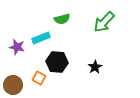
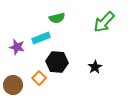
green semicircle: moved 5 px left, 1 px up
orange square: rotated 16 degrees clockwise
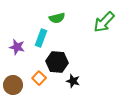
cyan rectangle: rotated 48 degrees counterclockwise
black star: moved 22 px left, 14 px down; rotated 24 degrees counterclockwise
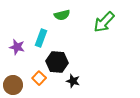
green semicircle: moved 5 px right, 3 px up
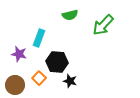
green semicircle: moved 8 px right
green arrow: moved 1 px left, 3 px down
cyan rectangle: moved 2 px left
purple star: moved 2 px right, 7 px down
black star: moved 3 px left
brown circle: moved 2 px right
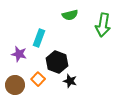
green arrow: rotated 35 degrees counterclockwise
black hexagon: rotated 15 degrees clockwise
orange square: moved 1 px left, 1 px down
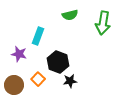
green arrow: moved 2 px up
cyan rectangle: moved 1 px left, 2 px up
black hexagon: moved 1 px right
black star: rotated 24 degrees counterclockwise
brown circle: moved 1 px left
